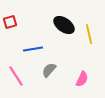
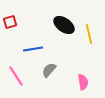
pink semicircle: moved 1 px right, 3 px down; rotated 35 degrees counterclockwise
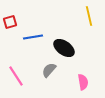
black ellipse: moved 23 px down
yellow line: moved 18 px up
blue line: moved 12 px up
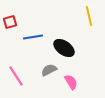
gray semicircle: rotated 21 degrees clockwise
pink semicircle: moved 12 px left; rotated 21 degrees counterclockwise
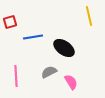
gray semicircle: moved 2 px down
pink line: rotated 30 degrees clockwise
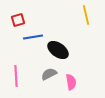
yellow line: moved 3 px left, 1 px up
red square: moved 8 px right, 2 px up
black ellipse: moved 6 px left, 2 px down
gray semicircle: moved 2 px down
pink semicircle: rotated 21 degrees clockwise
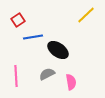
yellow line: rotated 60 degrees clockwise
red square: rotated 16 degrees counterclockwise
gray semicircle: moved 2 px left
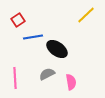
black ellipse: moved 1 px left, 1 px up
pink line: moved 1 px left, 2 px down
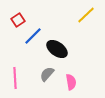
blue line: moved 1 px up; rotated 36 degrees counterclockwise
gray semicircle: rotated 21 degrees counterclockwise
